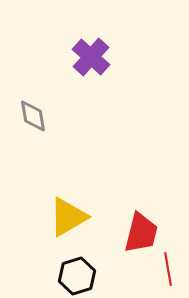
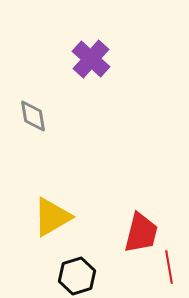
purple cross: moved 2 px down
yellow triangle: moved 16 px left
red line: moved 1 px right, 2 px up
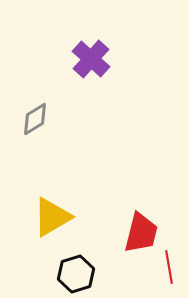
gray diamond: moved 2 px right, 3 px down; rotated 68 degrees clockwise
black hexagon: moved 1 px left, 2 px up
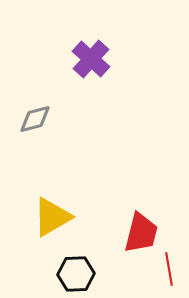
gray diamond: rotated 16 degrees clockwise
red line: moved 2 px down
black hexagon: rotated 15 degrees clockwise
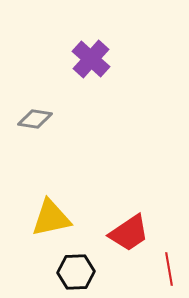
gray diamond: rotated 24 degrees clockwise
yellow triangle: moved 1 px left, 1 px down; rotated 18 degrees clockwise
red trapezoid: moved 12 px left; rotated 42 degrees clockwise
black hexagon: moved 2 px up
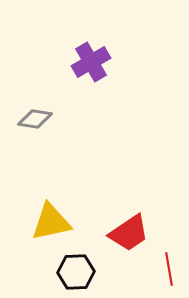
purple cross: moved 3 px down; rotated 18 degrees clockwise
yellow triangle: moved 4 px down
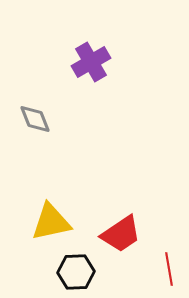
gray diamond: rotated 60 degrees clockwise
red trapezoid: moved 8 px left, 1 px down
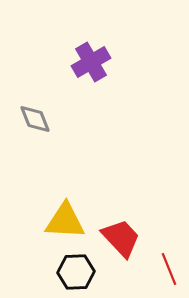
yellow triangle: moved 14 px right, 1 px up; rotated 15 degrees clockwise
red trapezoid: moved 4 px down; rotated 99 degrees counterclockwise
red line: rotated 12 degrees counterclockwise
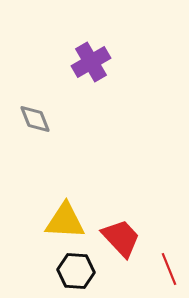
black hexagon: moved 1 px up; rotated 6 degrees clockwise
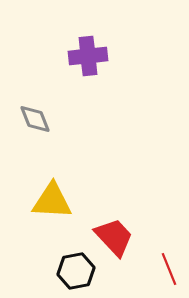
purple cross: moved 3 px left, 6 px up; rotated 24 degrees clockwise
yellow triangle: moved 13 px left, 20 px up
red trapezoid: moved 7 px left, 1 px up
black hexagon: rotated 15 degrees counterclockwise
